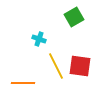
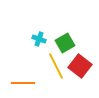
green square: moved 9 px left, 26 px down
red square: rotated 30 degrees clockwise
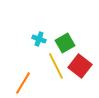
orange line: rotated 60 degrees counterclockwise
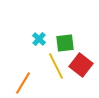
cyan cross: rotated 24 degrees clockwise
green square: rotated 24 degrees clockwise
red square: moved 1 px right, 1 px up
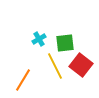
cyan cross: rotated 16 degrees clockwise
yellow line: moved 1 px left
orange line: moved 3 px up
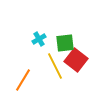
red square: moved 5 px left, 5 px up
